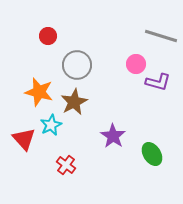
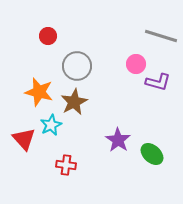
gray circle: moved 1 px down
purple star: moved 5 px right, 4 px down
green ellipse: rotated 15 degrees counterclockwise
red cross: rotated 30 degrees counterclockwise
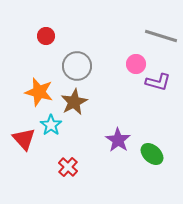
red circle: moved 2 px left
cyan star: rotated 10 degrees counterclockwise
red cross: moved 2 px right, 2 px down; rotated 36 degrees clockwise
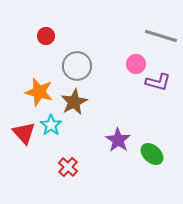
red triangle: moved 6 px up
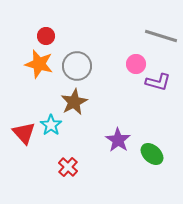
orange star: moved 28 px up
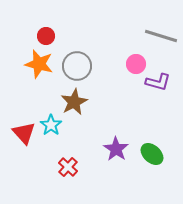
purple star: moved 2 px left, 9 px down
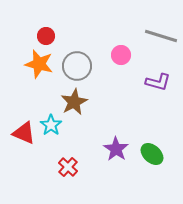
pink circle: moved 15 px left, 9 px up
red triangle: rotated 25 degrees counterclockwise
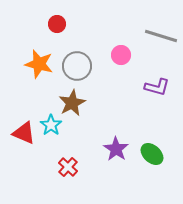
red circle: moved 11 px right, 12 px up
purple L-shape: moved 1 px left, 5 px down
brown star: moved 2 px left, 1 px down
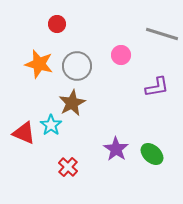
gray line: moved 1 px right, 2 px up
purple L-shape: rotated 25 degrees counterclockwise
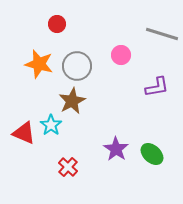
brown star: moved 2 px up
